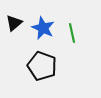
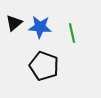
blue star: moved 3 px left, 1 px up; rotated 20 degrees counterclockwise
black pentagon: moved 2 px right
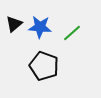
black triangle: moved 1 px down
green line: rotated 60 degrees clockwise
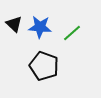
black triangle: rotated 36 degrees counterclockwise
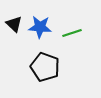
green line: rotated 24 degrees clockwise
black pentagon: moved 1 px right, 1 px down
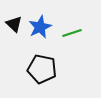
blue star: rotated 30 degrees counterclockwise
black pentagon: moved 3 px left, 2 px down; rotated 8 degrees counterclockwise
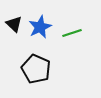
black pentagon: moved 6 px left; rotated 12 degrees clockwise
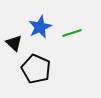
black triangle: moved 19 px down
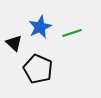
black pentagon: moved 2 px right
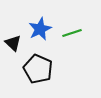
blue star: moved 2 px down
black triangle: moved 1 px left
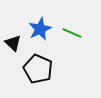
green line: rotated 42 degrees clockwise
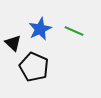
green line: moved 2 px right, 2 px up
black pentagon: moved 4 px left, 2 px up
